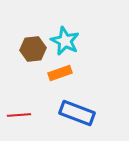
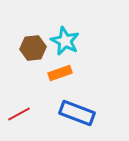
brown hexagon: moved 1 px up
red line: moved 1 px up; rotated 25 degrees counterclockwise
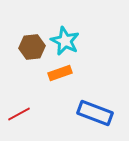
brown hexagon: moved 1 px left, 1 px up
blue rectangle: moved 18 px right
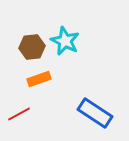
orange rectangle: moved 21 px left, 6 px down
blue rectangle: rotated 12 degrees clockwise
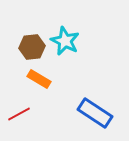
orange rectangle: rotated 50 degrees clockwise
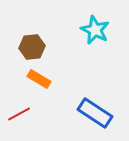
cyan star: moved 30 px right, 11 px up
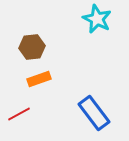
cyan star: moved 2 px right, 11 px up
orange rectangle: rotated 50 degrees counterclockwise
blue rectangle: moved 1 px left; rotated 20 degrees clockwise
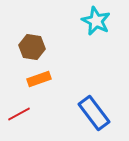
cyan star: moved 1 px left, 2 px down
brown hexagon: rotated 15 degrees clockwise
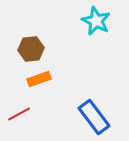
brown hexagon: moved 1 px left, 2 px down; rotated 15 degrees counterclockwise
blue rectangle: moved 4 px down
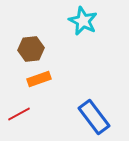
cyan star: moved 13 px left
